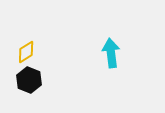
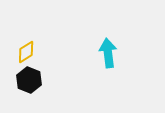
cyan arrow: moved 3 px left
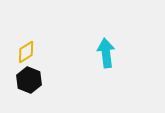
cyan arrow: moved 2 px left
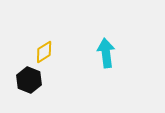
yellow diamond: moved 18 px right
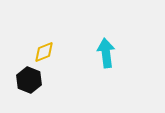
yellow diamond: rotated 10 degrees clockwise
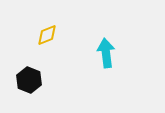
yellow diamond: moved 3 px right, 17 px up
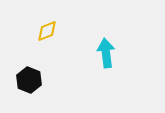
yellow diamond: moved 4 px up
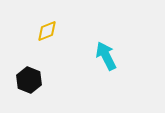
cyan arrow: moved 3 px down; rotated 20 degrees counterclockwise
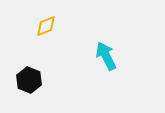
yellow diamond: moved 1 px left, 5 px up
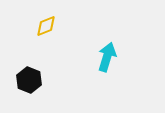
cyan arrow: moved 1 px right, 1 px down; rotated 44 degrees clockwise
